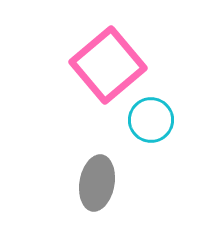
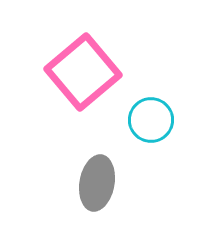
pink square: moved 25 px left, 7 px down
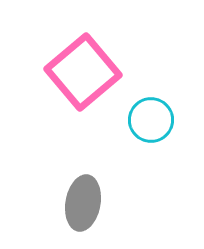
gray ellipse: moved 14 px left, 20 px down
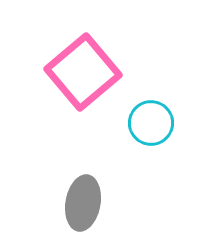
cyan circle: moved 3 px down
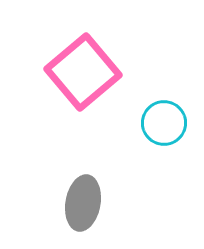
cyan circle: moved 13 px right
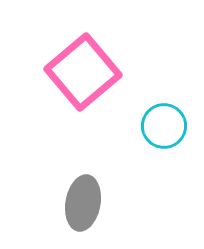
cyan circle: moved 3 px down
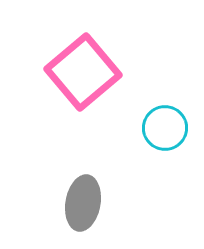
cyan circle: moved 1 px right, 2 px down
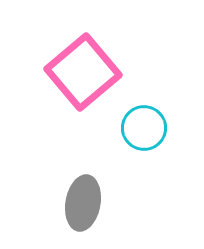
cyan circle: moved 21 px left
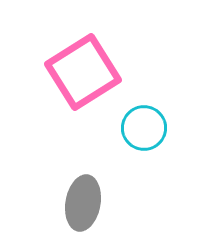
pink square: rotated 8 degrees clockwise
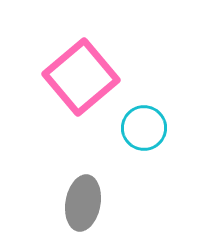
pink square: moved 2 px left, 5 px down; rotated 8 degrees counterclockwise
